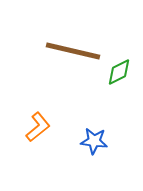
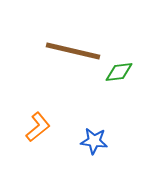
green diamond: rotated 20 degrees clockwise
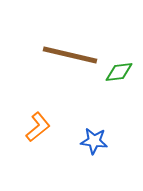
brown line: moved 3 px left, 4 px down
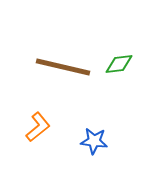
brown line: moved 7 px left, 12 px down
green diamond: moved 8 px up
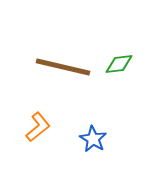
blue star: moved 1 px left, 2 px up; rotated 24 degrees clockwise
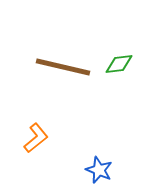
orange L-shape: moved 2 px left, 11 px down
blue star: moved 6 px right, 31 px down; rotated 8 degrees counterclockwise
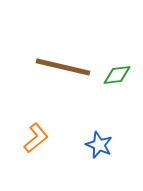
green diamond: moved 2 px left, 11 px down
blue star: moved 25 px up
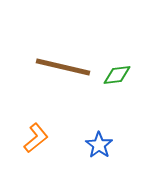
blue star: rotated 12 degrees clockwise
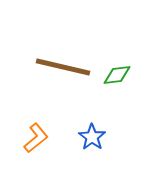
blue star: moved 7 px left, 8 px up
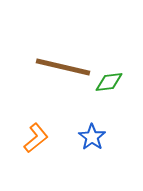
green diamond: moved 8 px left, 7 px down
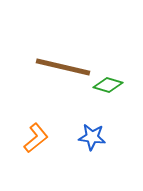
green diamond: moved 1 px left, 3 px down; rotated 24 degrees clockwise
blue star: rotated 28 degrees counterclockwise
